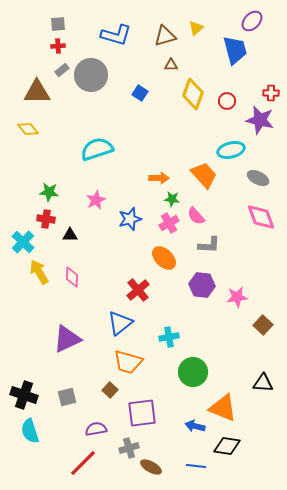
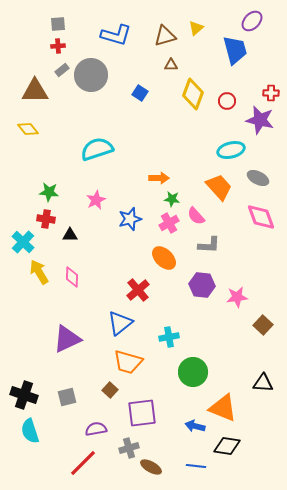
brown triangle at (37, 92): moved 2 px left, 1 px up
orange trapezoid at (204, 175): moved 15 px right, 12 px down
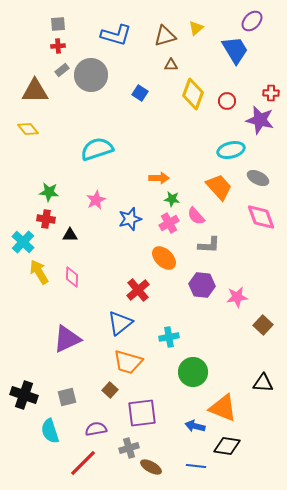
blue trapezoid at (235, 50): rotated 16 degrees counterclockwise
cyan semicircle at (30, 431): moved 20 px right
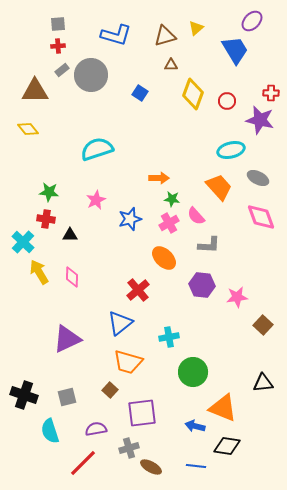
black triangle at (263, 383): rotated 10 degrees counterclockwise
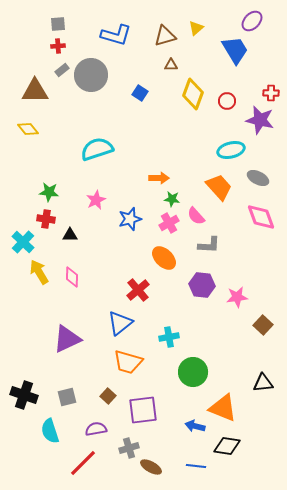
brown square at (110, 390): moved 2 px left, 6 px down
purple square at (142, 413): moved 1 px right, 3 px up
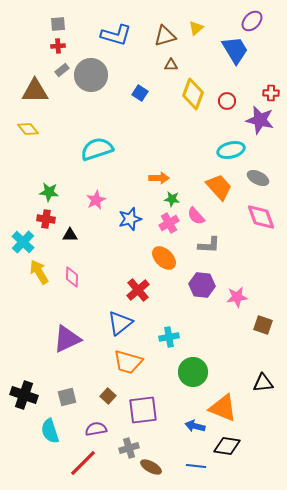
brown square at (263, 325): rotated 24 degrees counterclockwise
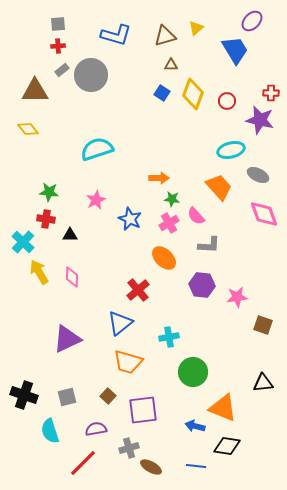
blue square at (140, 93): moved 22 px right
gray ellipse at (258, 178): moved 3 px up
pink diamond at (261, 217): moved 3 px right, 3 px up
blue star at (130, 219): rotated 30 degrees counterclockwise
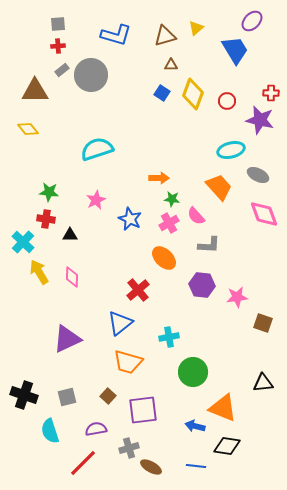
brown square at (263, 325): moved 2 px up
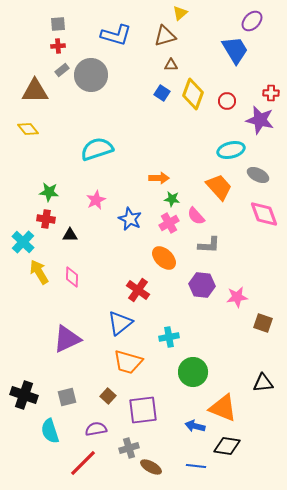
yellow triangle at (196, 28): moved 16 px left, 15 px up
red cross at (138, 290): rotated 15 degrees counterclockwise
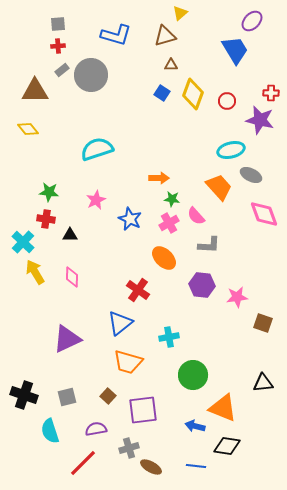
gray ellipse at (258, 175): moved 7 px left
yellow arrow at (39, 272): moved 4 px left
green circle at (193, 372): moved 3 px down
